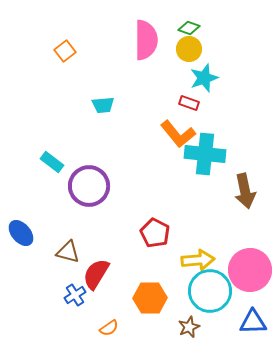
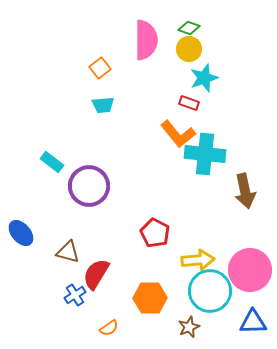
orange square: moved 35 px right, 17 px down
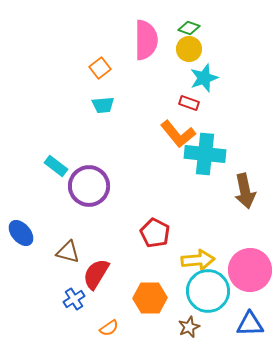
cyan rectangle: moved 4 px right, 4 px down
cyan circle: moved 2 px left
blue cross: moved 1 px left, 4 px down
blue triangle: moved 3 px left, 2 px down
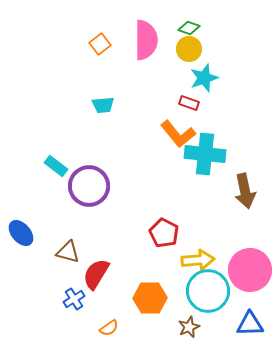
orange square: moved 24 px up
red pentagon: moved 9 px right
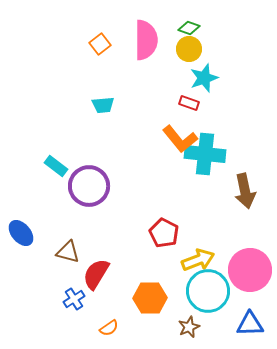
orange L-shape: moved 2 px right, 5 px down
yellow arrow: rotated 16 degrees counterclockwise
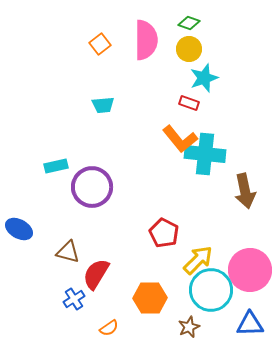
green diamond: moved 5 px up
cyan rectangle: rotated 50 degrees counterclockwise
purple circle: moved 3 px right, 1 px down
blue ellipse: moved 2 px left, 4 px up; rotated 20 degrees counterclockwise
yellow arrow: rotated 24 degrees counterclockwise
cyan circle: moved 3 px right, 1 px up
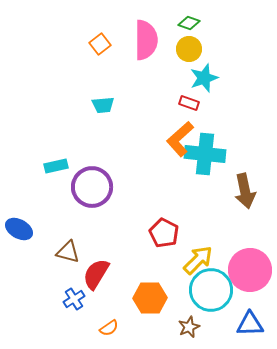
orange L-shape: rotated 87 degrees clockwise
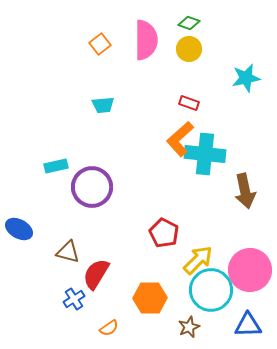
cyan star: moved 42 px right; rotated 8 degrees clockwise
blue triangle: moved 2 px left, 1 px down
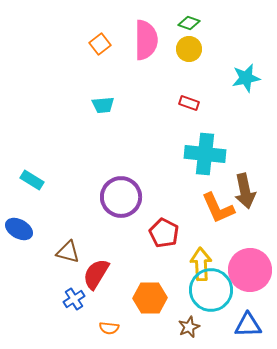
orange L-shape: moved 38 px right, 69 px down; rotated 72 degrees counterclockwise
cyan rectangle: moved 24 px left, 14 px down; rotated 45 degrees clockwise
purple circle: moved 29 px right, 10 px down
yellow arrow: moved 3 px right, 4 px down; rotated 48 degrees counterclockwise
orange semicircle: rotated 42 degrees clockwise
